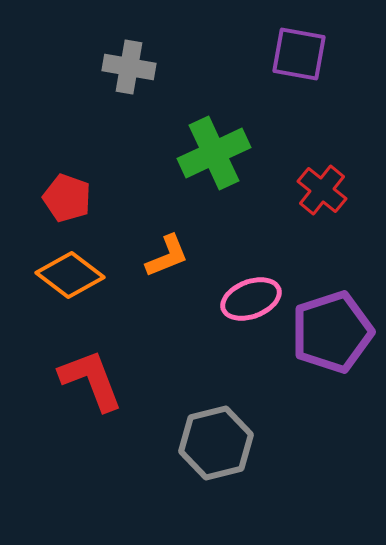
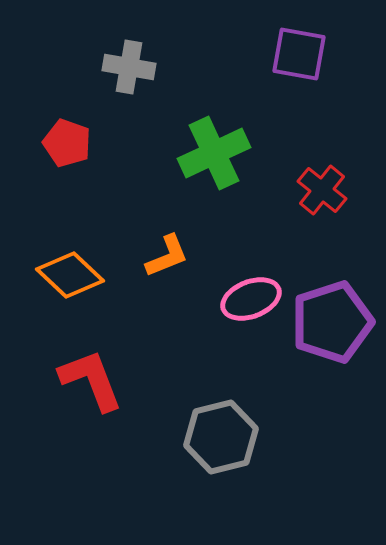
red pentagon: moved 55 px up
orange diamond: rotated 6 degrees clockwise
purple pentagon: moved 10 px up
gray hexagon: moved 5 px right, 6 px up
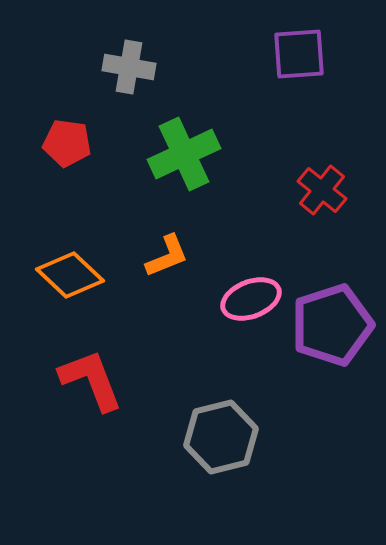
purple square: rotated 14 degrees counterclockwise
red pentagon: rotated 12 degrees counterclockwise
green cross: moved 30 px left, 1 px down
purple pentagon: moved 3 px down
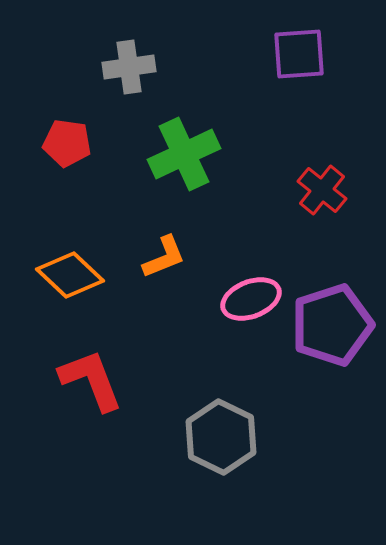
gray cross: rotated 18 degrees counterclockwise
orange L-shape: moved 3 px left, 1 px down
gray hexagon: rotated 20 degrees counterclockwise
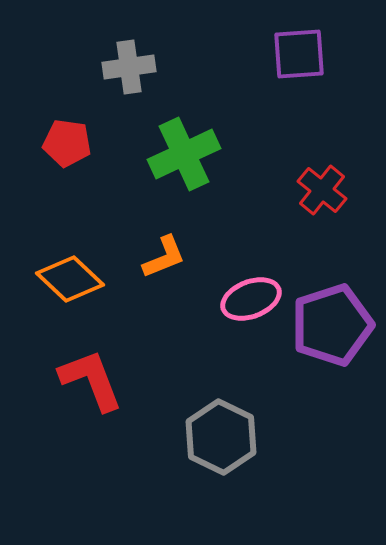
orange diamond: moved 4 px down
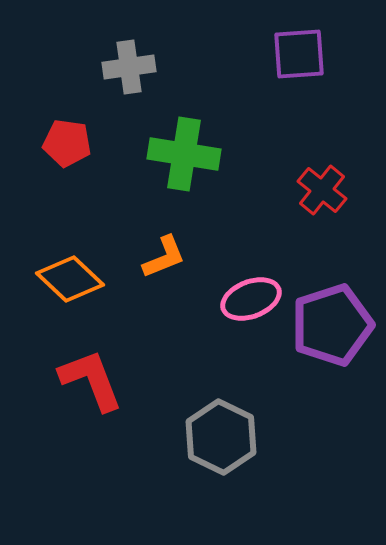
green cross: rotated 34 degrees clockwise
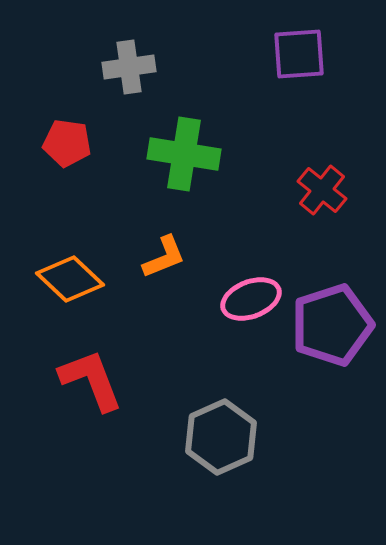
gray hexagon: rotated 10 degrees clockwise
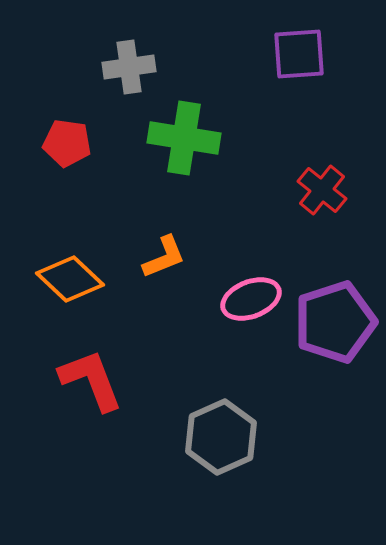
green cross: moved 16 px up
purple pentagon: moved 3 px right, 3 px up
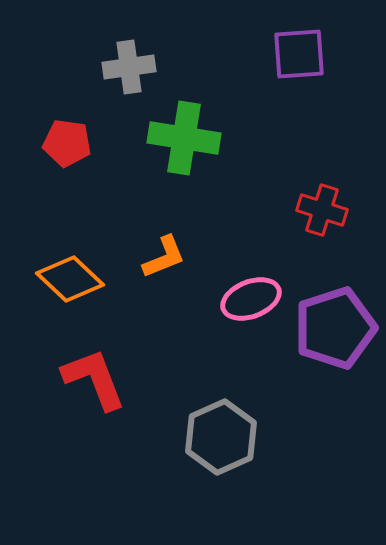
red cross: moved 20 px down; rotated 21 degrees counterclockwise
purple pentagon: moved 6 px down
red L-shape: moved 3 px right, 1 px up
